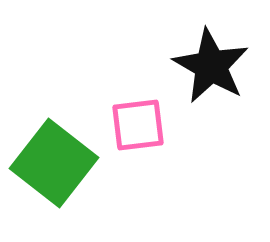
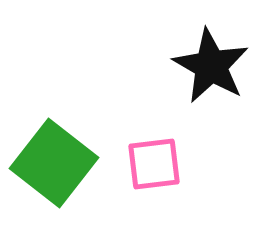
pink square: moved 16 px right, 39 px down
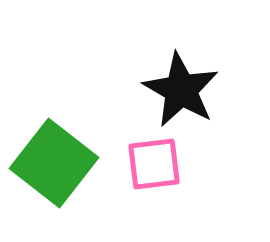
black star: moved 30 px left, 24 px down
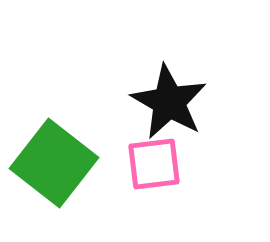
black star: moved 12 px left, 12 px down
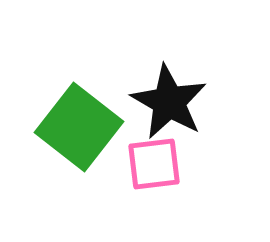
green square: moved 25 px right, 36 px up
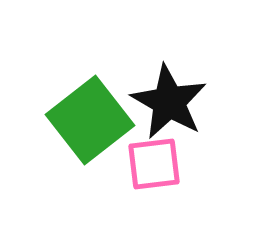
green square: moved 11 px right, 7 px up; rotated 14 degrees clockwise
